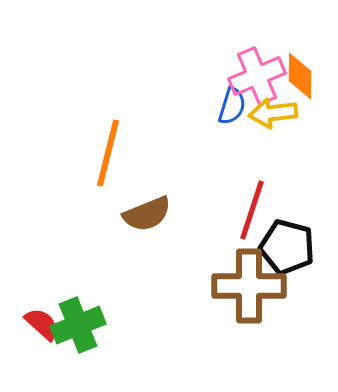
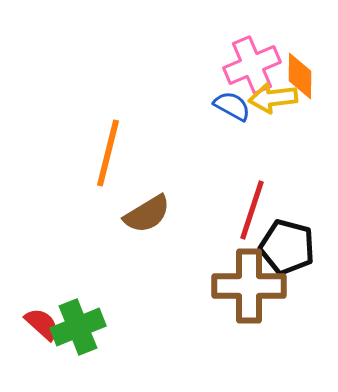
pink cross: moved 5 px left, 11 px up
blue semicircle: rotated 78 degrees counterclockwise
yellow arrow: moved 15 px up
brown semicircle: rotated 9 degrees counterclockwise
green cross: moved 2 px down
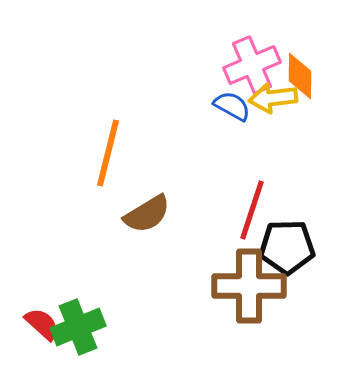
black pentagon: rotated 16 degrees counterclockwise
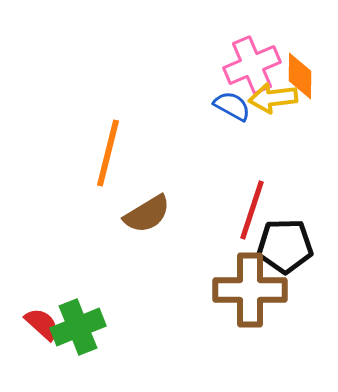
black pentagon: moved 2 px left, 1 px up
brown cross: moved 1 px right, 4 px down
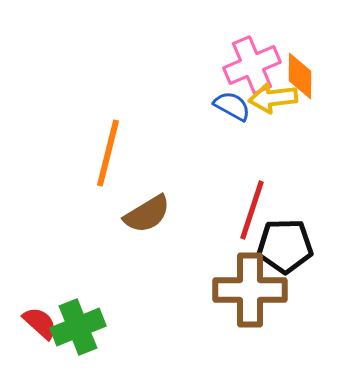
red semicircle: moved 2 px left, 1 px up
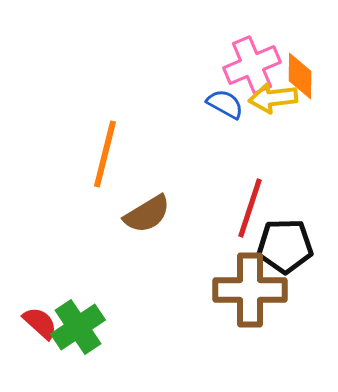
blue semicircle: moved 7 px left, 2 px up
orange line: moved 3 px left, 1 px down
red line: moved 2 px left, 2 px up
green cross: rotated 12 degrees counterclockwise
